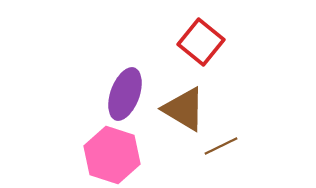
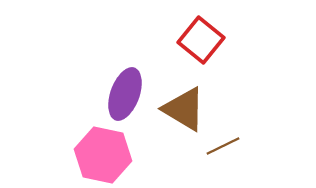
red square: moved 2 px up
brown line: moved 2 px right
pink hexagon: moved 9 px left; rotated 6 degrees counterclockwise
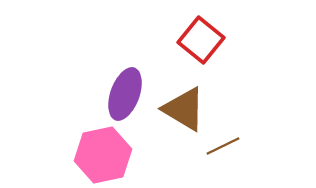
pink hexagon: rotated 24 degrees counterclockwise
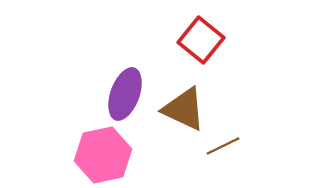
brown triangle: rotated 6 degrees counterclockwise
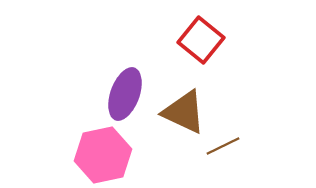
brown triangle: moved 3 px down
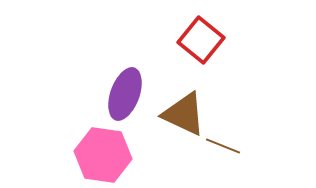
brown triangle: moved 2 px down
brown line: rotated 48 degrees clockwise
pink hexagon: rotated 20 degrees clockwise
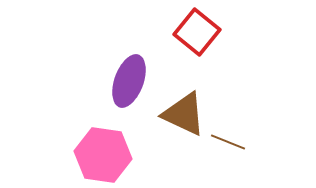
red square: moved 4 px left, 8 px up
purple ellipse: moved 4 px right, 13 px up
brown line: moved 5 px right, 4 px up
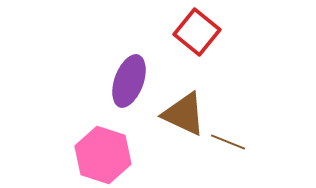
pink hexagon: rotated 10 degrees clockwise
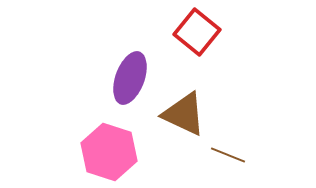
purple ellipse: moved 1 px right, 3 px up
brown line: moved 13 px down
pink hexagon: moved 6 px right, 3 px up
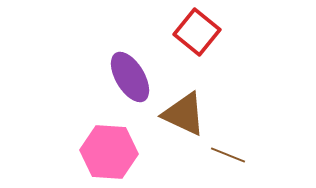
purple ellipse: moved 1 px up; rotated 51 degrees counterclockwise
pink hexagon: rotated 14 degrees counterclockwise
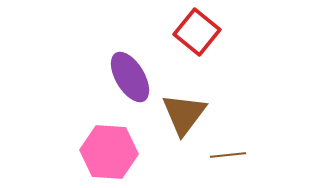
brown triangle: rotated 42 degrees clockwise
brown line: rotated 28 degrees counterclockwise
